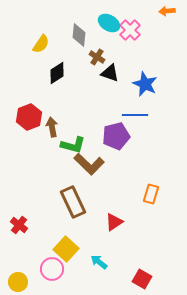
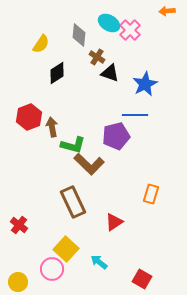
blue star: rotated 20 degrees clockwise
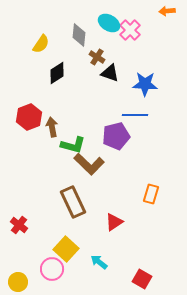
blue star: rotated 30 degrees clockwise
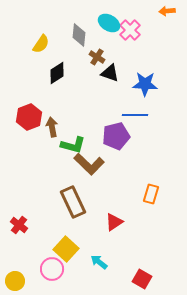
yellow circle: moved 3 px left, 1 px up
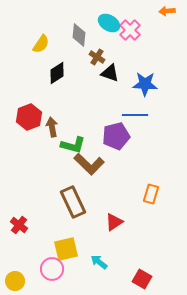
yellow square: rotated 35 degrees clockwise
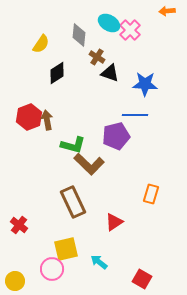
brown arrow: moved 5 px left, 7 px up
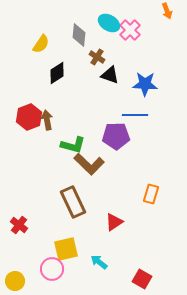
orange arrow: rotated 105 degrees counterclockwise
black triangle: moved 2 px down
purple pentagon: rotated 12 degrees clockwise
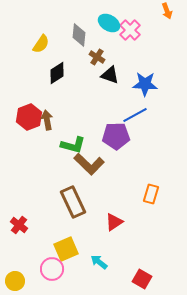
blue line: rotated 30 degrees counterclockwise
yellow square: rotated 10 degrees counterclockwise
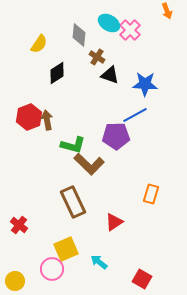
yellow semicircle: moved 2 px left
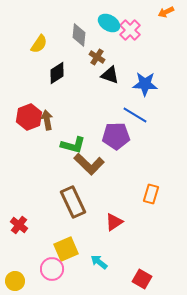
orange arrow: moved 1 px left, 1 px down; rotated 84 degrees clockwise
blue line: rotated 60 degrees clockwise
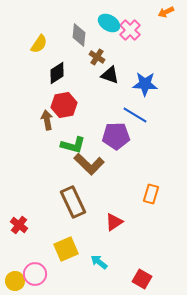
red hexagon: moved 35 px right, 12 px up; rotated 10 degrees clockwise
pink circle: moved 17 px left, 5 px down
